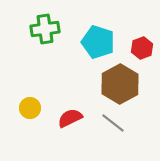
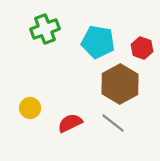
green cross: rotated 12 degrees counterclockwise
cyan pentagon: rotated 8 degrees counterclockwise
red hexagon: rotated 20 degrees counterclockwise
red semicircle: moved 5 px down
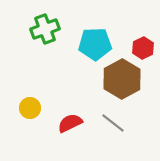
cyan pentagon: moved 3 px left, 2 px down; rotated 12 degrees counterclockwise
red hexagon: moved 1 px right; rotated 15 degrees clockwise
brown hexagon: moved 2 px right, 5 px up
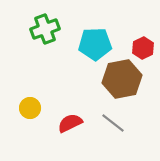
brown hexagon: rotated 18 degrees clockwise
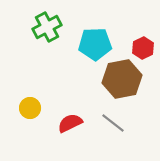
green cross: moved 2 px right, 2 px up; rotated 8 degrees counterclockwise
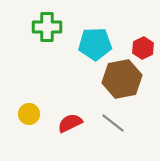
green cross: rotated 28 degrees clockwise
yellow circle: moved 1 px left, 6 px down
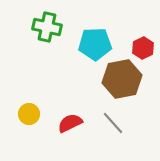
green cross: rotated 12 degrees clockwise
gray line: rotated 10 degrees clockwise
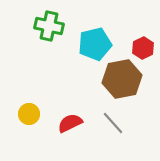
green cross: moved 2 px right, 1 px up
cyan pentagon: rotated 12 degrees counterclockwise
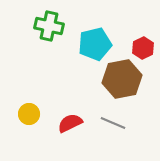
gray line: rotated 25 degrees counterclockwise
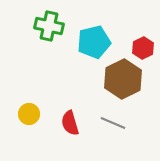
cyan pentagon: moved 1 px left, 2 px up
brown hexagon: moved 1 px right; rotated 15 degrees counterclockwise
red semicircle: rotated 80 degrees counterclockwise
